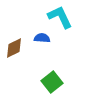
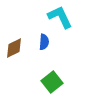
blue semicircle: moved 2 px right, 4 px down; rotated 91 degrees clockwise
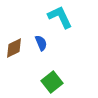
blue semicircle: moved 3 px left, 1 px down; rotated 28 degrees counterclockwise
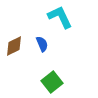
blue semicircle: moved 1 px right, 1 px down
brown diamond: moved 2 px up
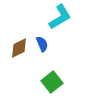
cyan L-shape: rotated 84 degrees clockwise
brown diamond: moved 5 px right, 2 px down
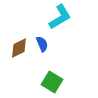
green square: rotated 20 degrees counterclockwise
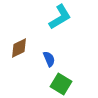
blue semicircle: moved 7 px right, 15 px down
green square: moved 9 px right, 2 px down
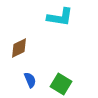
cyan L-shape: rotated 40 degrees clockwise
blue semicircle: moved 19 px left, 21 px down
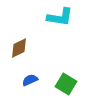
blue semicircle: rotated 91 degrees counterclockwise
green square: moved 5 px right
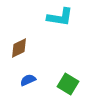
blue semicircle: moved 2 px left
green square: moved 2 px right
